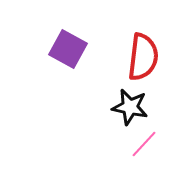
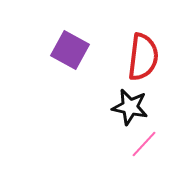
purple square: moved 2 px right, 1 px down
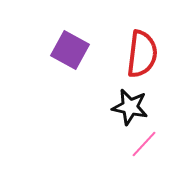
red semicircle: moved 1 px left, 3 px up
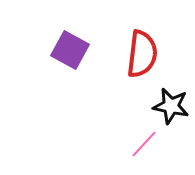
black star: moved 41 px right, 1 px up
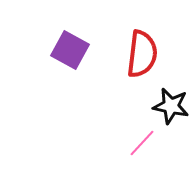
pink line: moved 2 px left, 1 px up
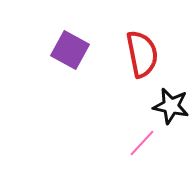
red semicircle: rotated 18 degrees counterclockwise
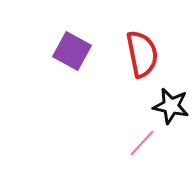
purple square: moved 2 px right, 1 px down
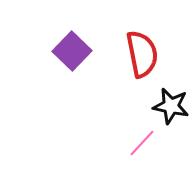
purple square: rotated 15 degrees clockwise
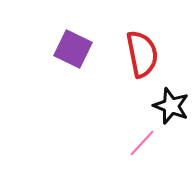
purple square: moved 1 px right, 2 px up; rotated 18 degrees counterclockwise
black star: rotated 9 degrees clockwise
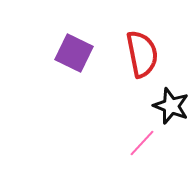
purple square: moved 1 px right, 4 px down
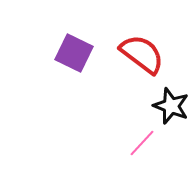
red semicircle: rotated 42 degrees counterclockwise
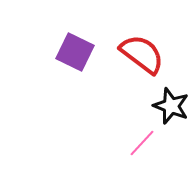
purple square: moved 1 px right, 1 px up
